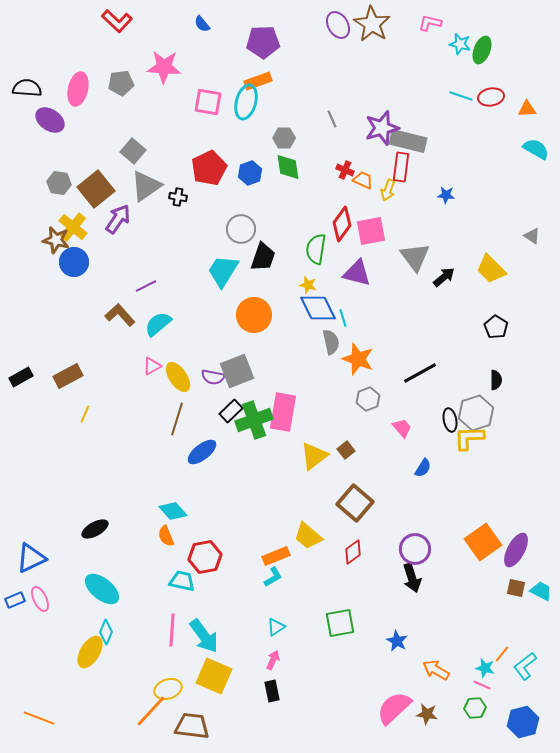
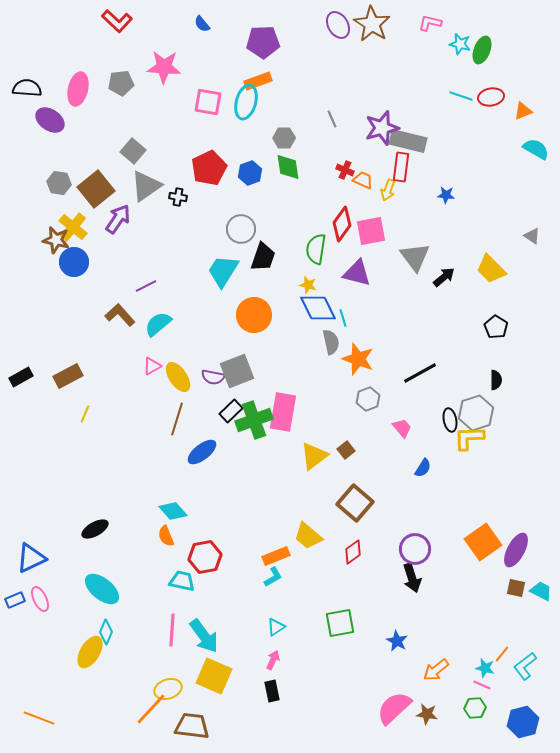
orange triangle at (527, 109): moved 4 px left, 2 px down; rotated 18 degrees counterclockwise
orange arrow at (436, 670): rotated 68 degrees counterclockwise
orange line at (151, 711): moved 2 px up
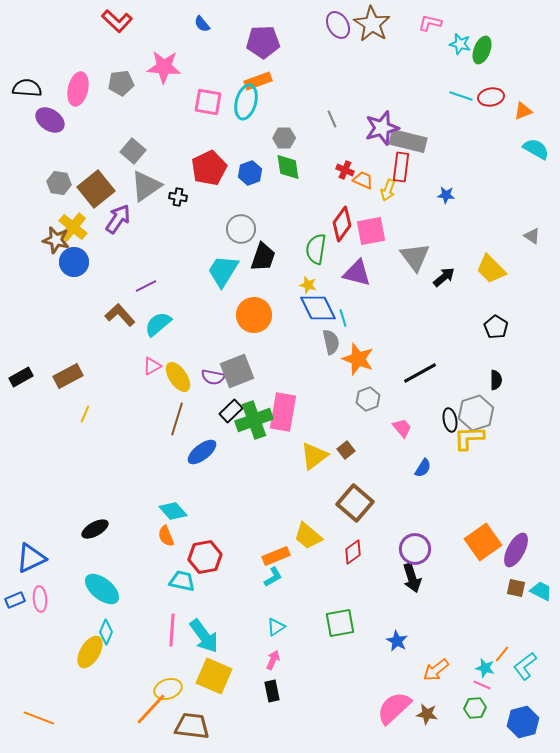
pink ellipse at (40, 599): rotated 20 degrees clockwise
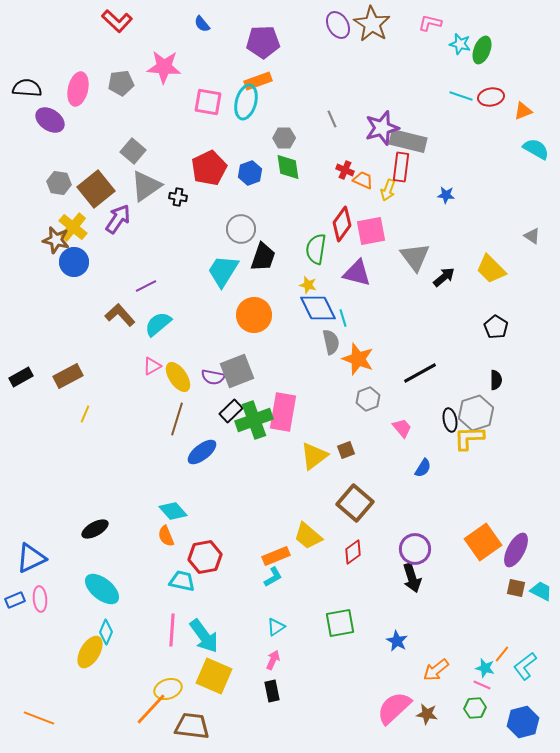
brown square at (346, 450): rotated 18 degrees clockwise
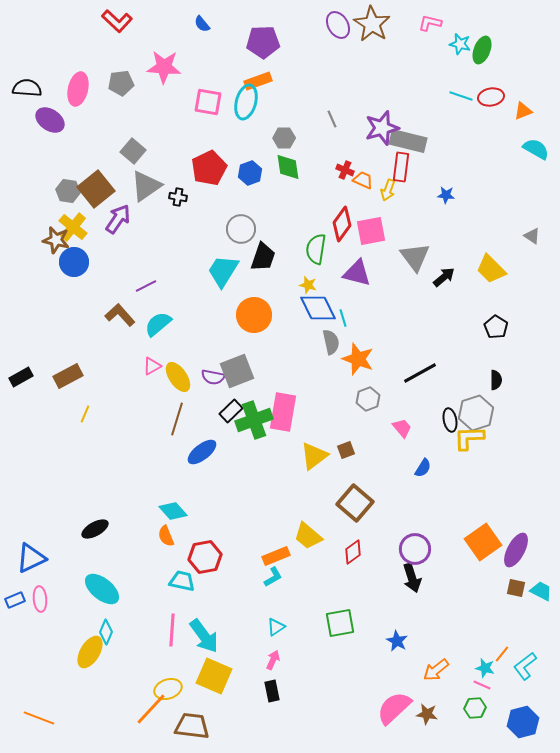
gray hexagon at (59, 183): moved 9 px right, 8 px down
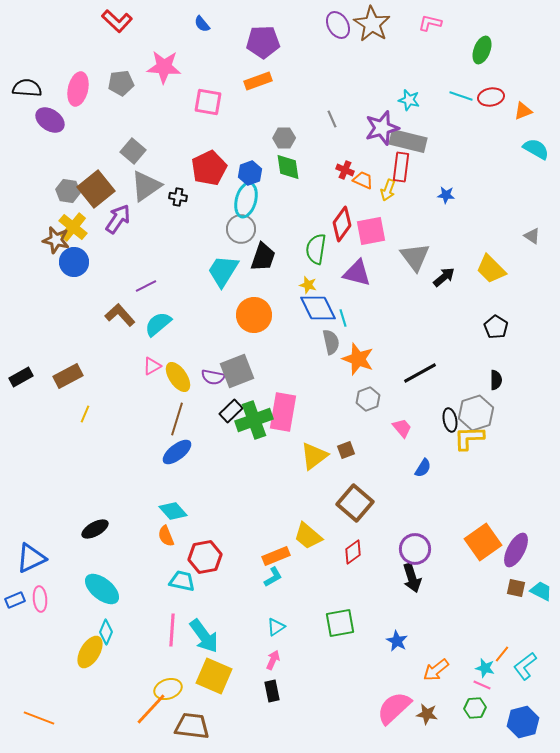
cyan star at (460, 44): moved 51 px left, 56 px down
cyan ellipse at (246, 102): moved 98 px down
blue ellipse at (202, 452): moved 25 px left
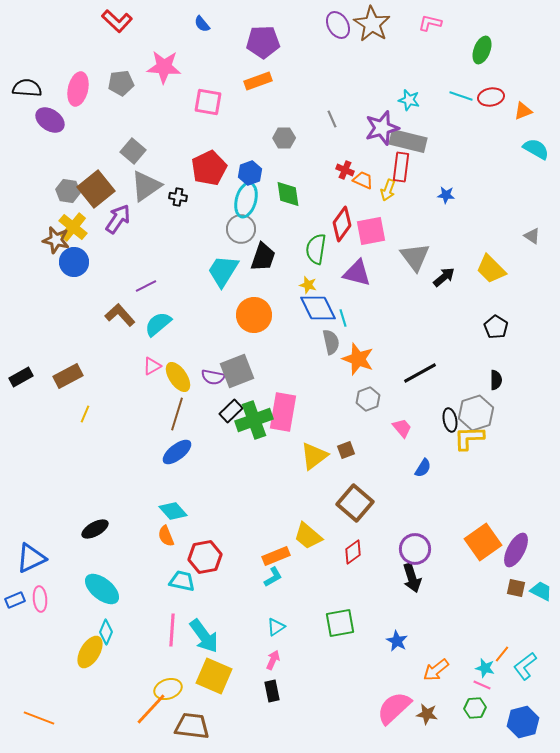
green diamond at (288, 167): moved 27 px down
brown line at (177, 419): moved 5 px up
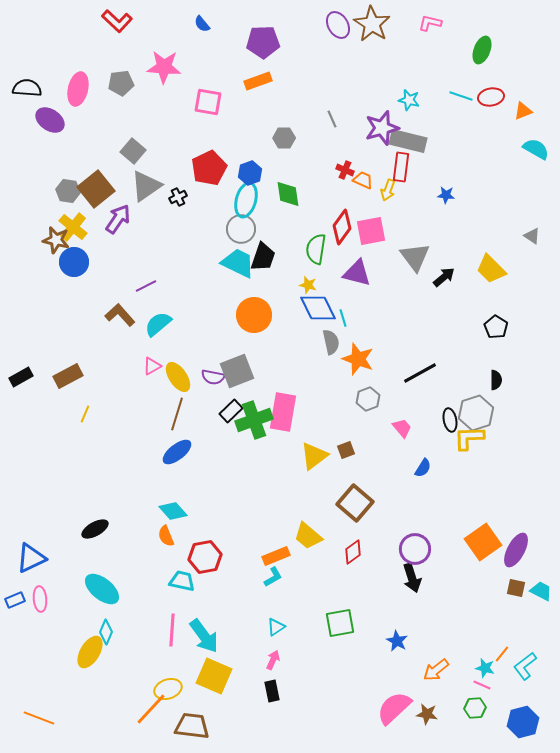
black cross at (178, 197): rotated 36 degrees counterclockwise
red diamond at (342, 224): moved 3 px down
cyan trapezoid at (223, 271): moved 15 px right, 8 px up; rotated 84 degrees clockwise
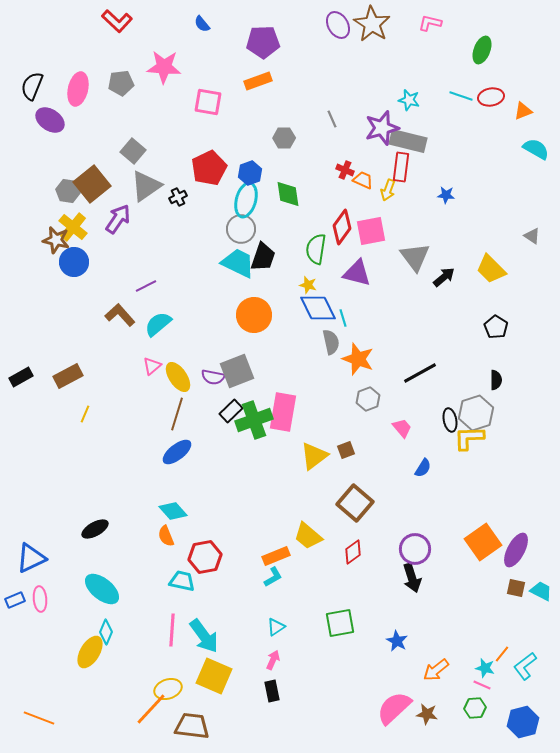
black semicircle at (27, 88): moved 5 px right, 2 px up; rotated 72 degrees counterclockwise
brown square at (96, 189): moved 4 px left, 5 px up
pink triangle at (152, 366): rotated 12 degrees counterclockwise
